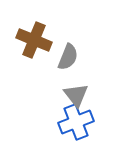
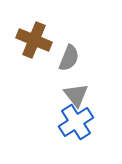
gray semicircle: moved 1 px right, 1 px down
blue cross: rotated 12 degrees counterclockwise
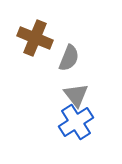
brown cross: moved 1 px right, 2 px up
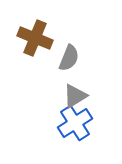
gray triangle: moved 1 px left, 1 px down; rotated 36 degrees clockwise
blue cross: moved 1 px left, 1 px down
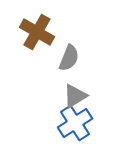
brown cross: moved 2 px right, 6 px up; rotated 8 degrees clockwise
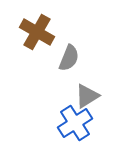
gray triangle: moved 12 px right
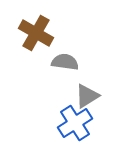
brown cross: moved 1 px left, 1 px down
gray semicircle: moved 4 px left, 4 px down; rotated 104 degrees counterclockwise
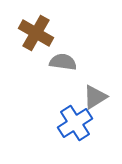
gray semicircle: moved 2 px left
gray triangle: moved 8 px right, 1 px down
